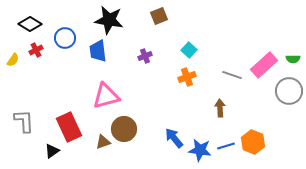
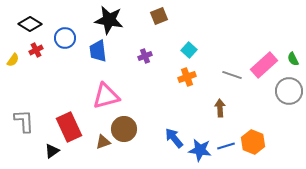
green semicircle: rotated 64 degrees clockwise
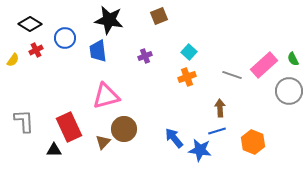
cyan square: moved 2 px down
brown triangle: rotated 28 degrees counterclockwise
blue line: moved 9 px left, 15 px up
black triangle: moved 2 px right, 1 px up; rotated 35 degrees clockwise
